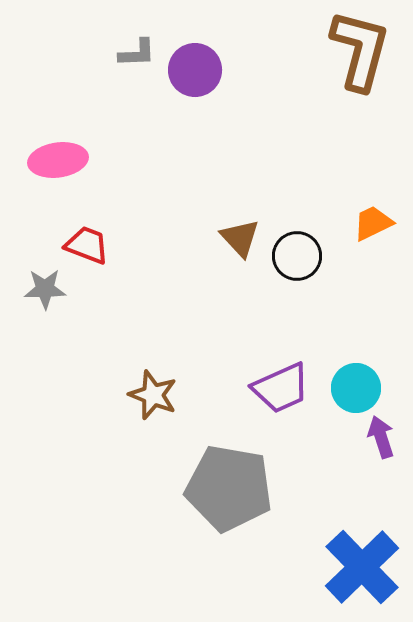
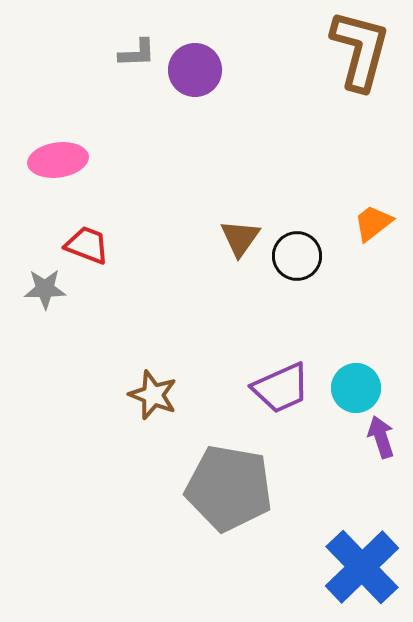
orange trapezoid: rotated 12 degrees counterclockwise
brown triangle: rotated 18 degrees clockwise
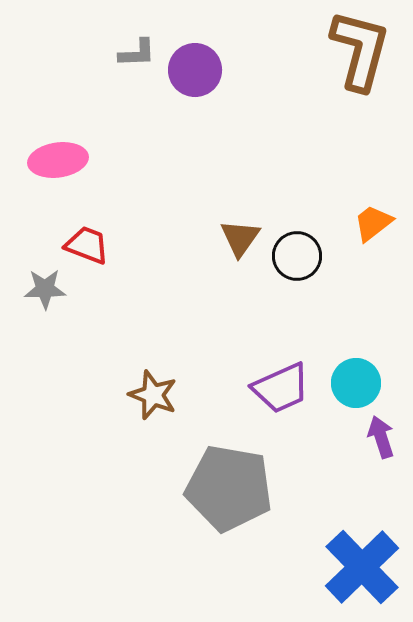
cyan circle: moved 5 px up
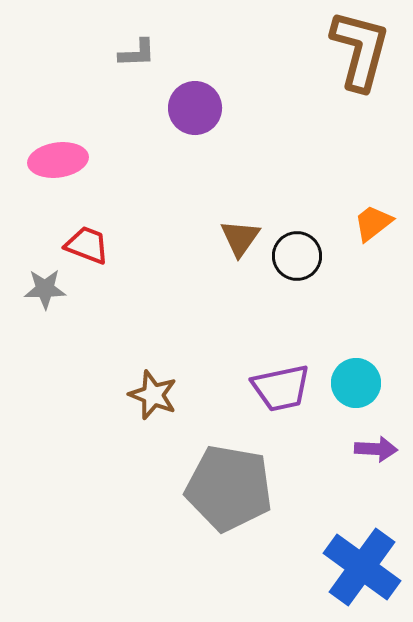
purple circle: moved 38 px down
purple trapezoid: rotated 12 degrees clockwise
purple arrow: moved 5 px left, 12 px down; rotated 111 degrees clockwise
blue cross: rotated 10 degrees counterclockwise
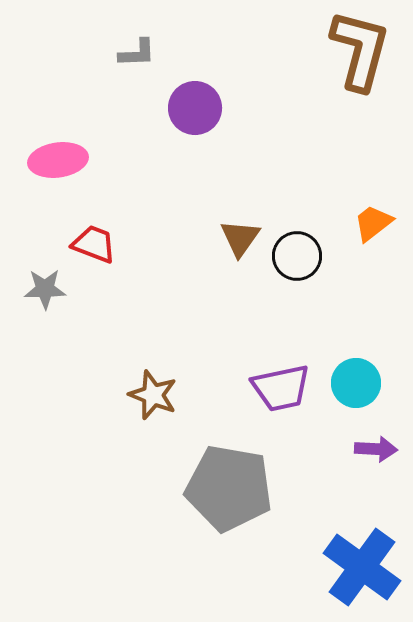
red trapezoid: moved 7 px right, 1 px up
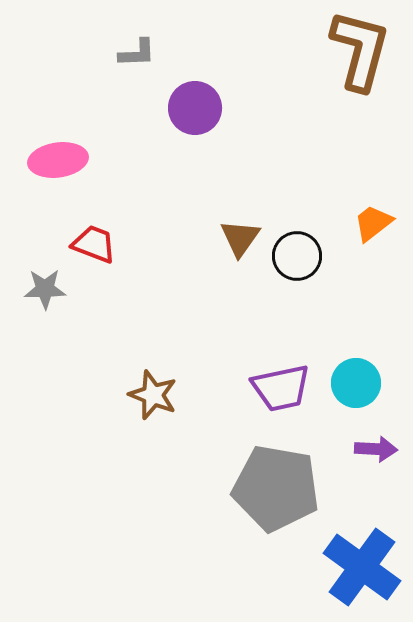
gray pentagon: moved 47 px right
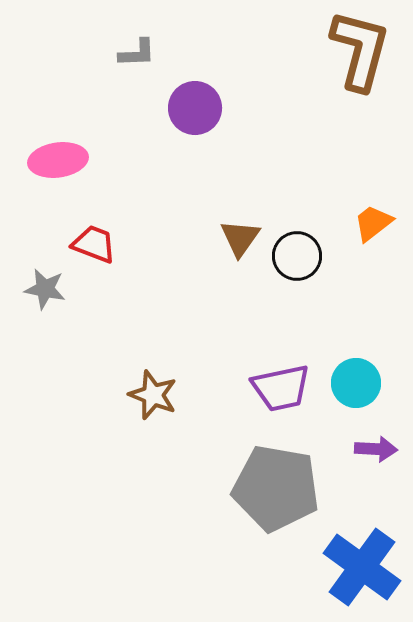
gray star: rotated 12 degrees clockwise
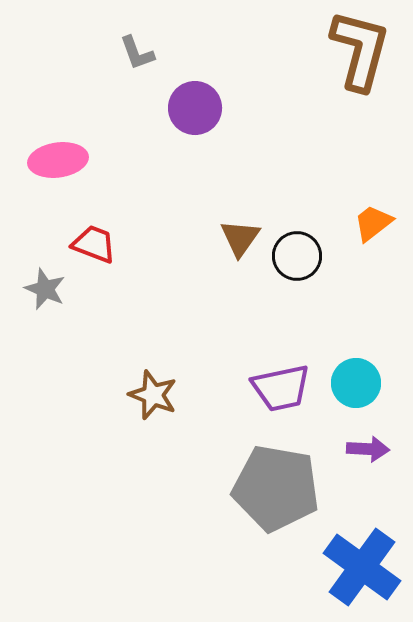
gray L-shape: rotated 72 degrees clockwise
gray star: rotated 12 degrees clockwise
purple arrow: moved 8 px left
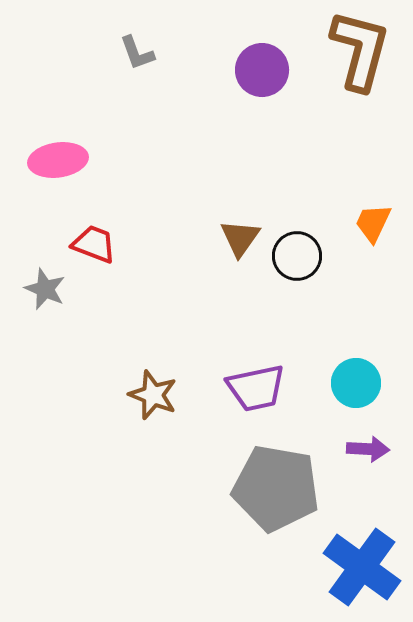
purple circle: moved 67 px right, 38 px up
orange trapezoid: rotated 27 degrees counterclockwise
purple trapezoid: moved 25 px left
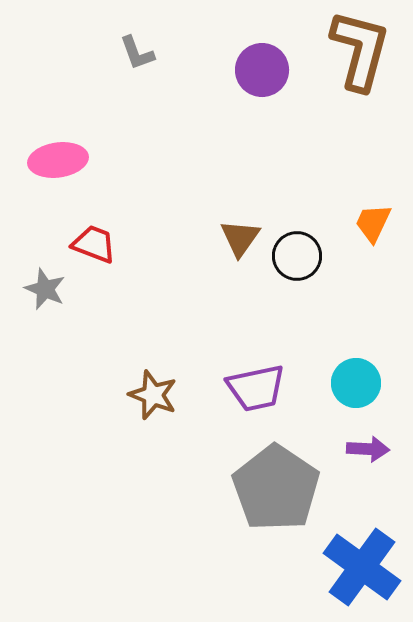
gray pentagon: rotated 24 degrees clockwise
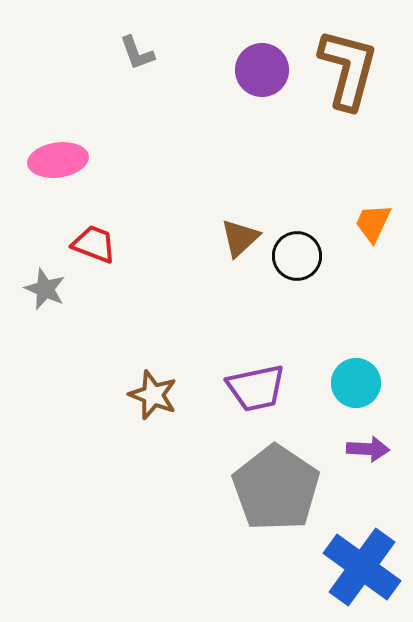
brown L-shape: moved 12 px left, 19 px down
brown triangle: rotated 12 degrees clockwise
